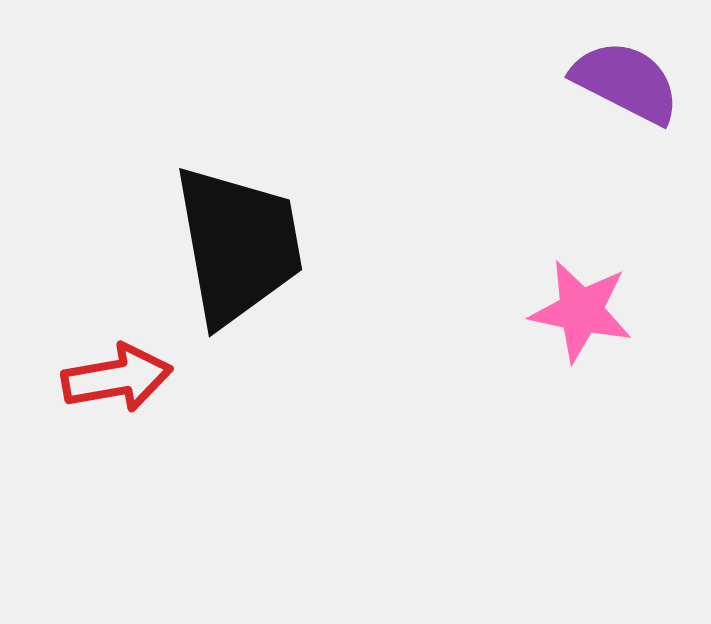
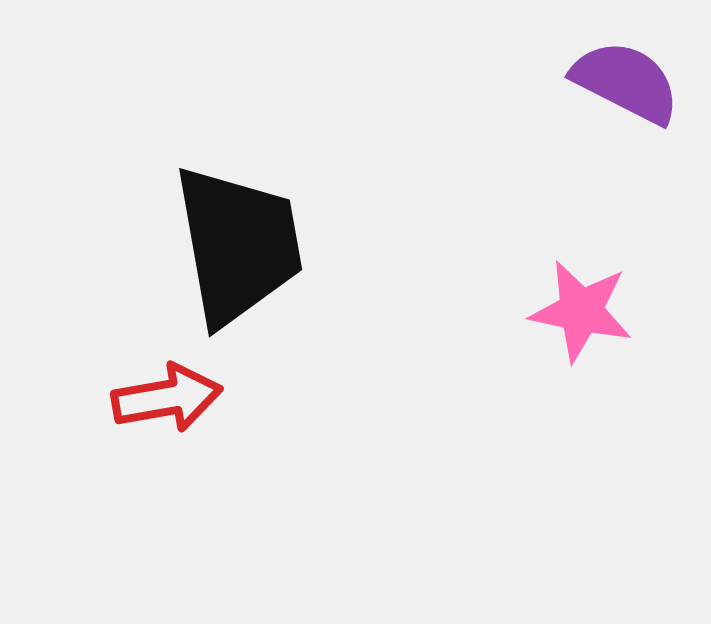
red arrow: moved 50 px right, 20 px down
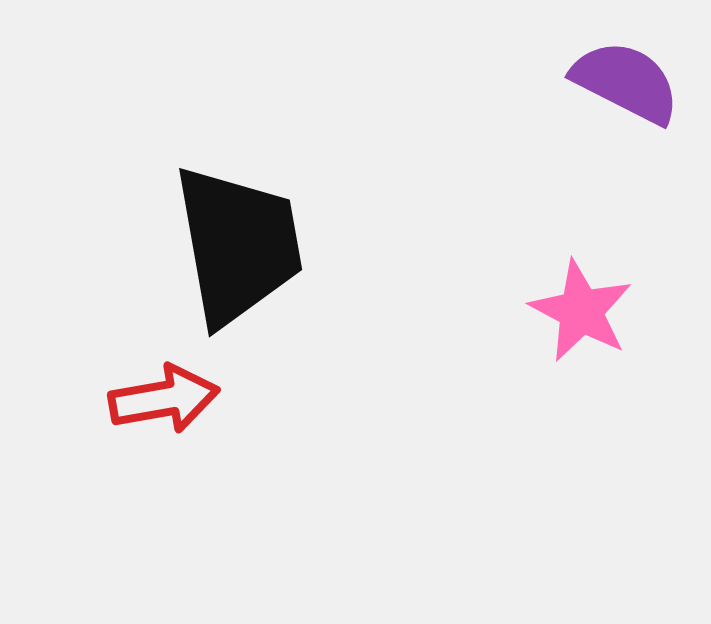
pink star: rotated 16 degrees clockwise
red arrow: moved 3 px left, 1 px down
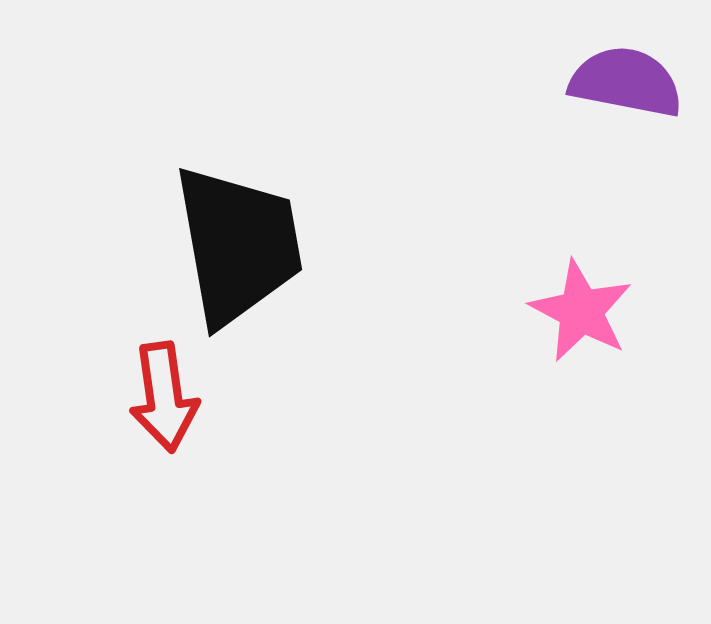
purple semicircle: rotated 16 degrees counterclockwise
red arrow: moved 2 px up; rotated 92 degrees clockwise
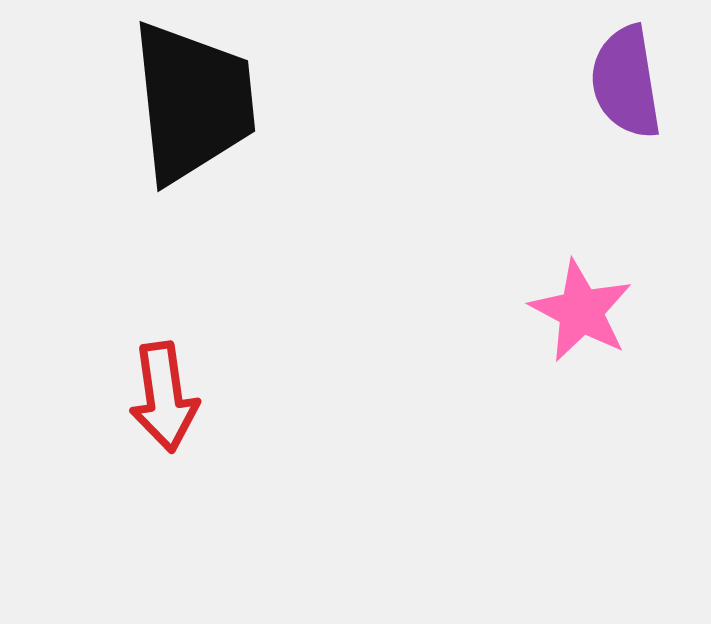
purple semicircle: rotated 110 degrees counterclockwise
black trapezoid: moved 45 px left, 143 px up; rotated 4 degrees clockwise
